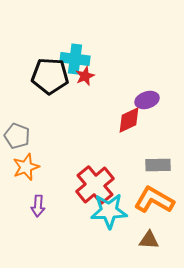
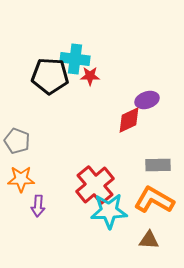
red star: moved 5 px right; rotated 24 degrees clockwise
gray pentagon: moved 5 px down
orange star: moved 5 px left, 12 px down; rotated 20 degrees clockwise
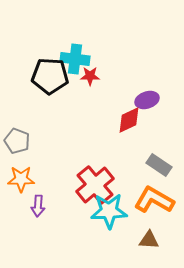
gray rectangle: moved 1 px right; rotated 35 degrees clockwise
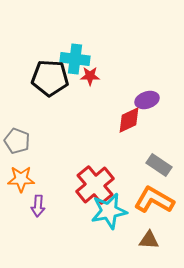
black pentagon: moved 2 px down
cyan star: rotated 9 degrees counterclockwise
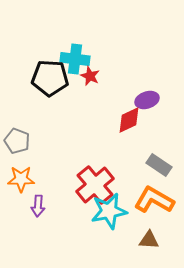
red star: rotated 24 degrees clockwise
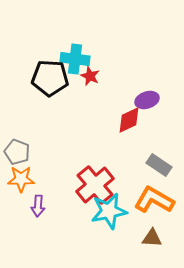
gray pentagon: moved 11 px down
brown triangle: moved 3 px right, 2 px up
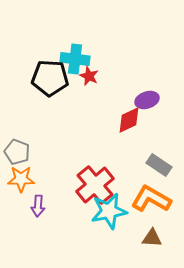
red star: moved 1 px left
orange L-shape: moved 3 px left, 1 px up
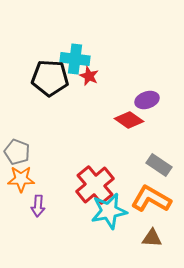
red diamond: rotated 60 degrees clockwise
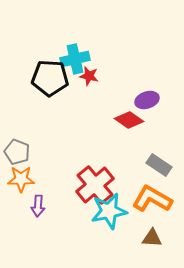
cyan cross: rotated 20 degrees counterclockwise
red star: rotated 12 degrees counterclockwise
orange L-shape: moved 1 px right
